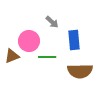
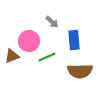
green line: rotated 24 degrees counterclockwise
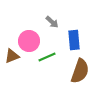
brown semicircle: rotated 70 degrees counterclockwise
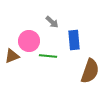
green line: moved 1 px right, 1 px up; rotated 30 degrees clockwise
brown semicircle: moved 10 px right
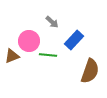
blue rectangle: rotated 48 degrees clockwise
green line: moved 1 px up
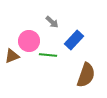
brown semicircle: moved 4 px left, 4 px down
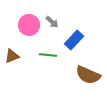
pink circle: moved 16 px up
brown semicircle: moved 2 px right; rotated 95 degrees clockwise
